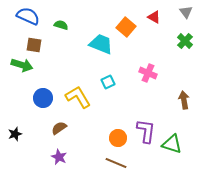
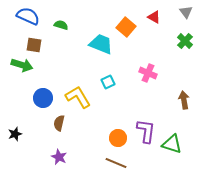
brown semicircle: moved 5 px up; rotated 42 degrees counterclockwise
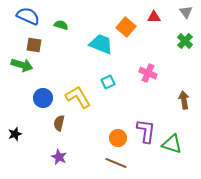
red triangle: rotated 32 degrees counterclockwise
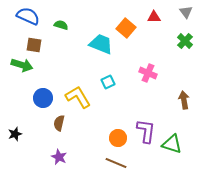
orange square: moved 1 px down
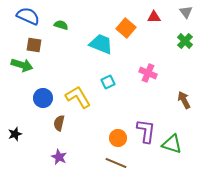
brown arrow: rotated 18 degrees counterclockwise
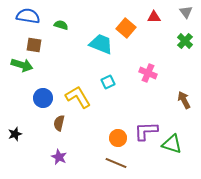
blue semicircle: rotated 15 degrees counterclockwise
purple L-shape: rotated 100 degrees counterclockwise
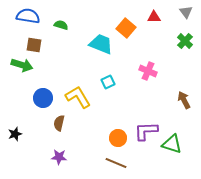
pink cross: moved 2 px up
purple star: rotated 21 degrees counterclockwise
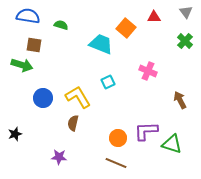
brown arrow: moved 4 px left
brown semicircle: moved 14 px right
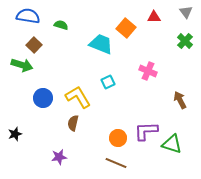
brown square: rotated 35 degrees clockwise
purple star: rotated 14 degrees counterclockwise
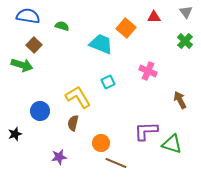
green semicircle: moved 1 px right, 1 px down
blue circle: moved 3 px left, 13 px down
orange circle: moved 17 px left, 5 px down
